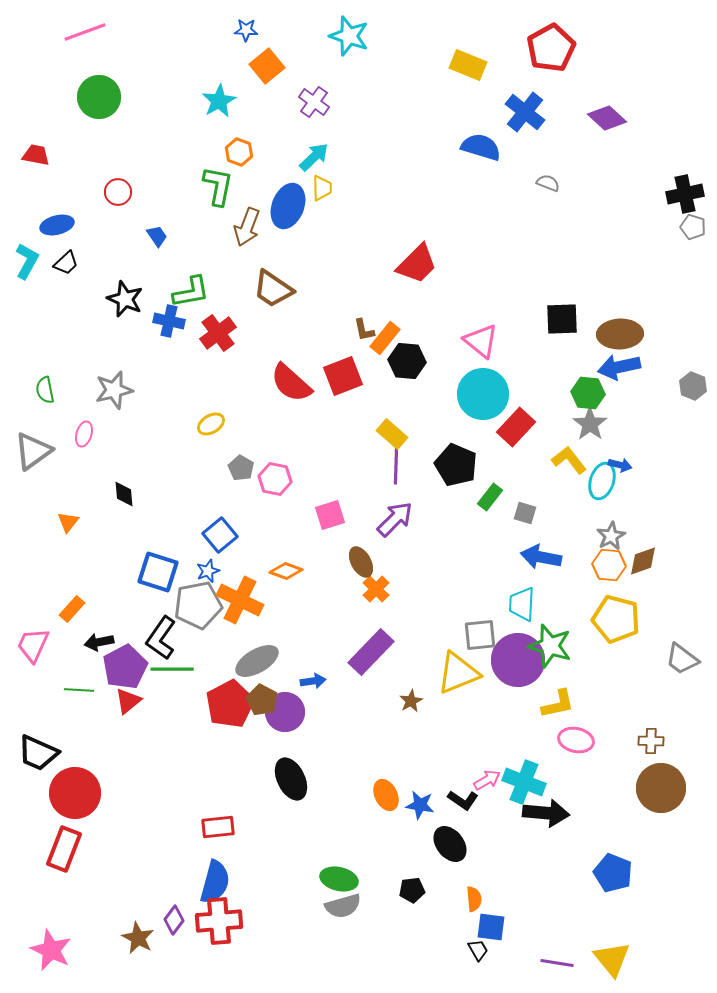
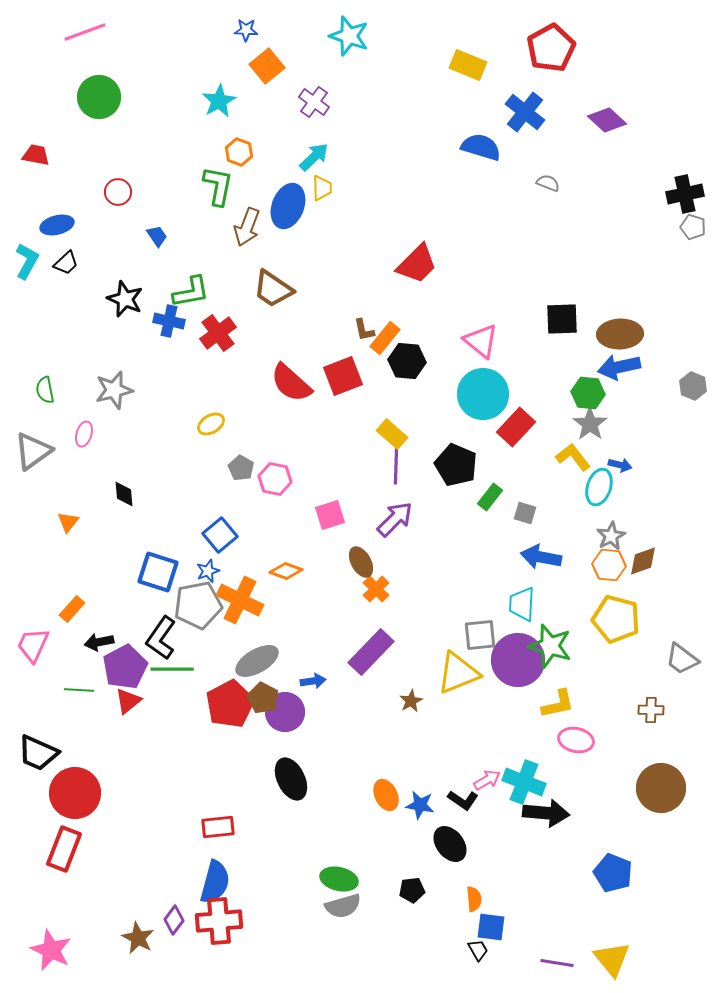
purple diamond at (607, 118): moved 2 px down
yellow L-shape at (569, 460): moved 4 px right, 3 px up
cyan ellipse at (602, 481): moved 3 px left, 6 px down
brown pentagon at (262, 700): moved 1 px right, 2 px up
brown cross at (651, 741): moved 31 px up
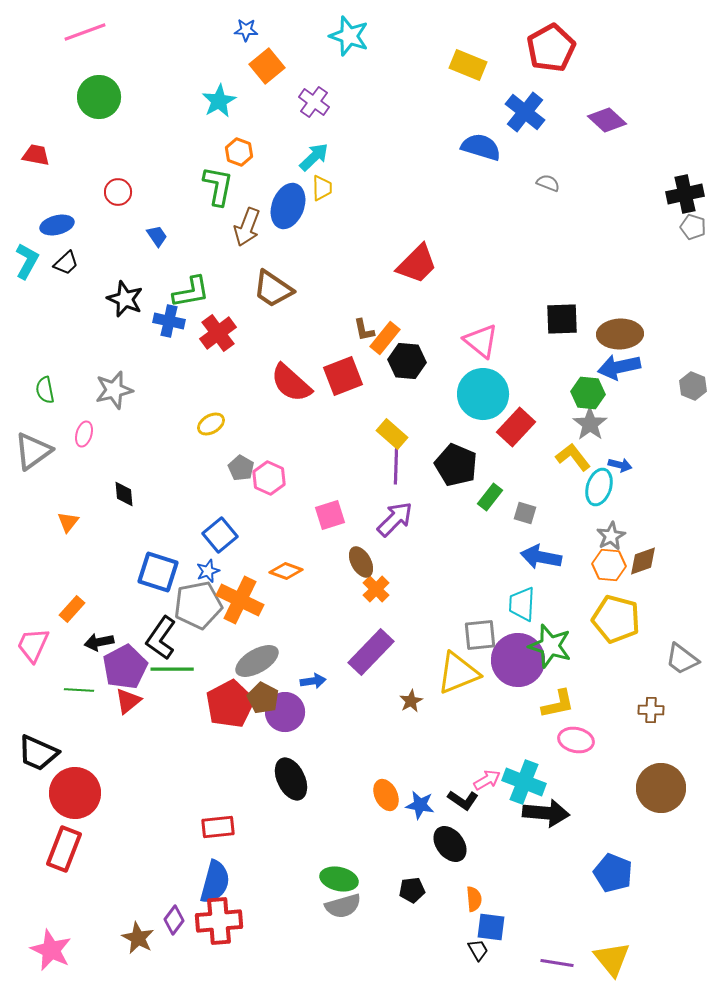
pink hexagon at (275, 479): moved 6 px left, 1 px up; rotated 12 degrees clockwise
